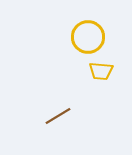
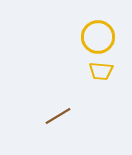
yellow circle: moved 10 px right
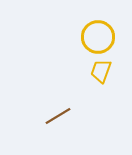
yellow trapezoid: rotated 105 degrees clockwise
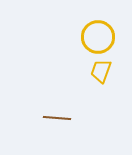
brown line: moved 1 px left, 2 px down; rotated 36 degrees clockwise
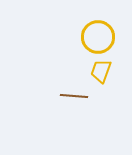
brown line: moved 17 px right, 22 px up
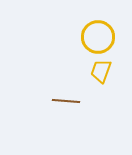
brown line: moved 8 px left, 5 px down
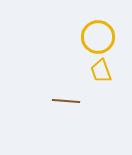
yellow trapezoid: rotated 40 degrees counterclockwise
